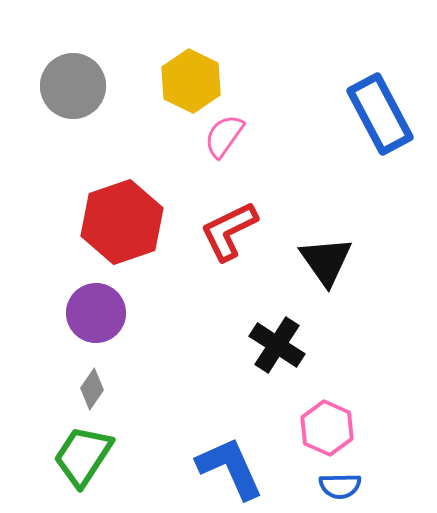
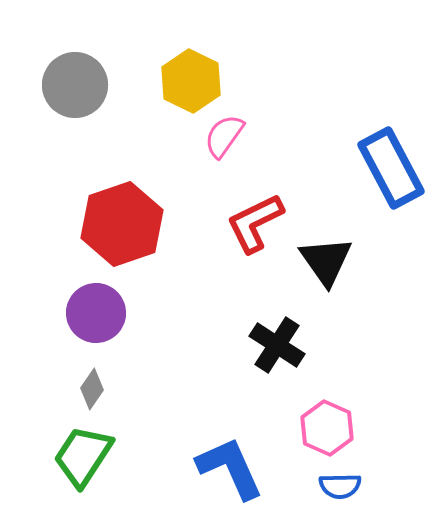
gray circle: moved 2 px right, 1 px up
blue rectangle: moved 11 px right, 54 px down
red hexagon: moved 2 px down
red L-shape: moved 26 px right, 8 px up
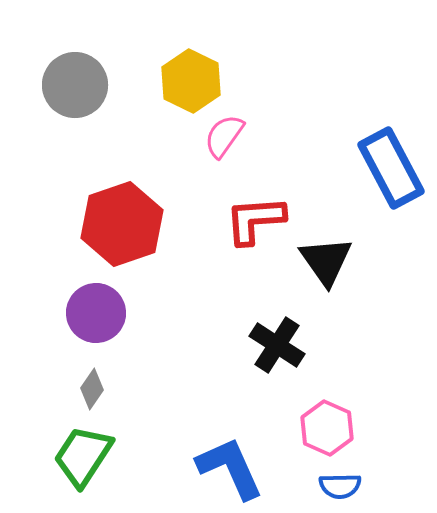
red L-shape: moved 3 px up; rotated 22 degrees clockwise
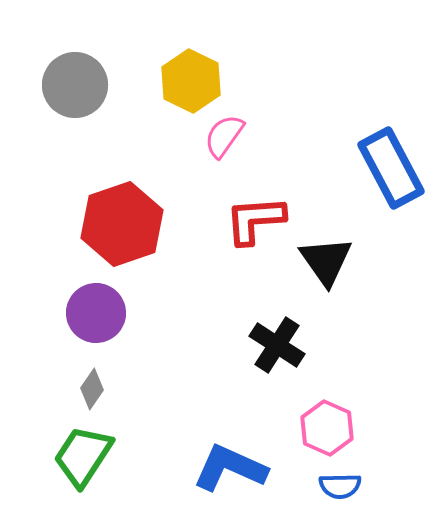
blue L-shape: rotated 42 degrees counterclockwise
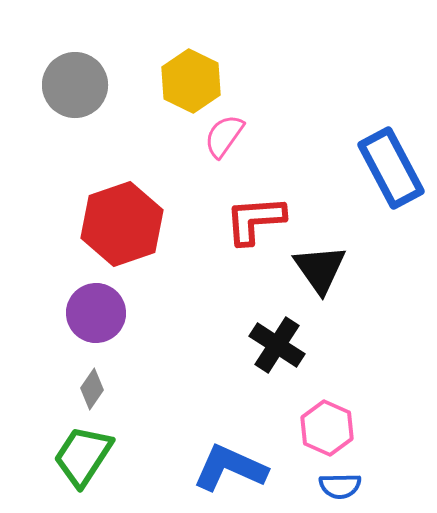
black triangle: moved 6 px left, 8 px down
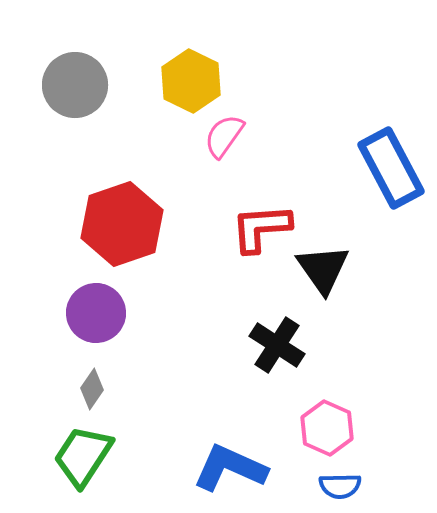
red L-shape: moved 6 px right, 8 px down
black triangle: moved 3 px right
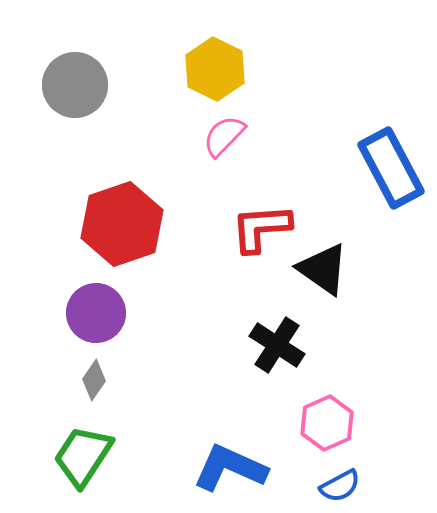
yellow hexagon: moved 24 px right, 12 px up
pink semicircle: rotated 9 degrees clockwise
black triangle: rotated 20 degrees counterclockwise
gray diamond: moved 2 px right, 9 px up
pink hexagon: moved 5 px up; rotated 12 degrees clockwise
blue semicircle: rotated 27 degrees counterclockwise
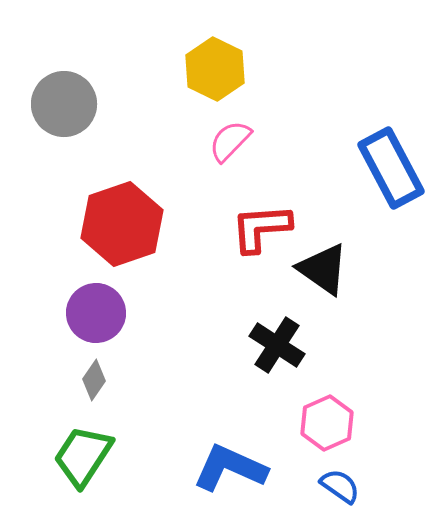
gray circle: moved 11 px left, 19 px down
pink semicircle: moved 6 px right, 5 px down
blue semicircle: rotated 117 degrees counterclockwise
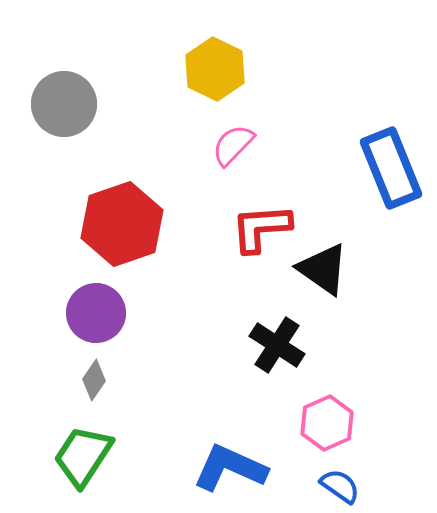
pink semicircle: moved 3 px right, 4 px down
blue rectangle: rotated 6 degrees clockwise
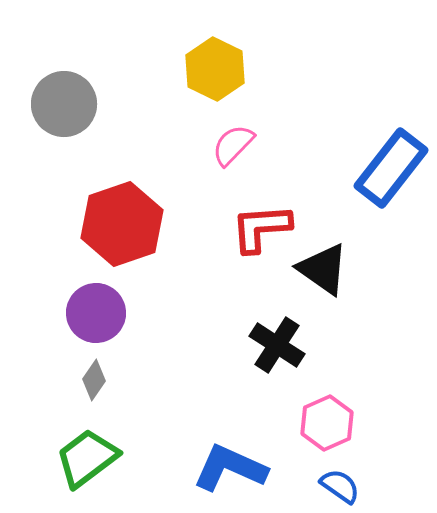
blue rectangle: rotated 60 degrees clockwise
green trapezoid: moved 4 px right, 2 px down; rotated 20 degrees clockwise
